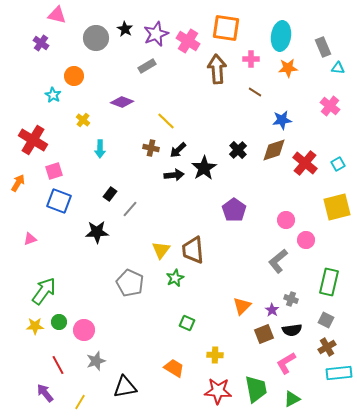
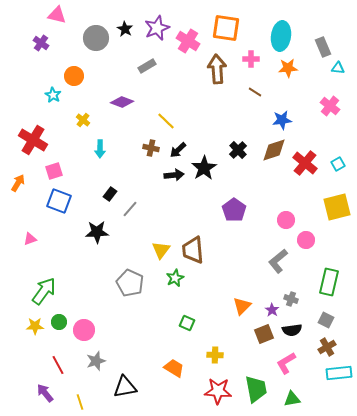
purple star at (156, 34): moved 1 px right, 6 px up
green triangle at (292, 399): rotated 18 degrees clockwise
yellow line at (80, 402): rotated 49 degrees counterclockwise
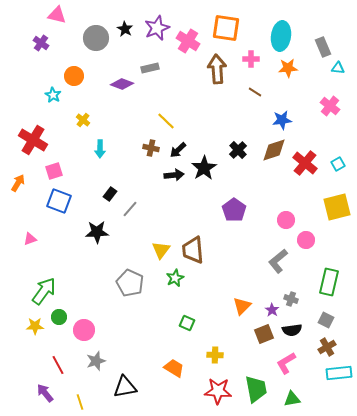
gray rectangle at (147, 66): moved 3 px right, 2 px down; rotated 18 degrees clockwise
purple diamond at (122, 102): moved 18 px up
green circle at (59, 322): moved 5 px up
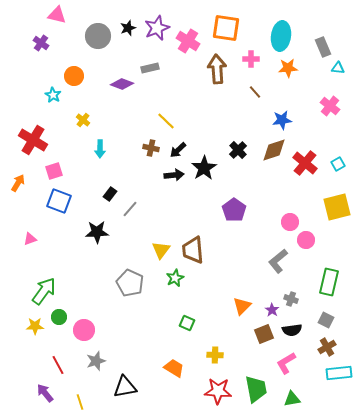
black star at (125, 29): moved 3 px right, 1 px up; rotated 21 degrees clockwise
gray circle at (96, 38): moved 2 px right, 2 px up
brown line at (255, 92): rotated 16 degrees clockwise
pink circle at (286, 220): moved 4 px right, 2 px down
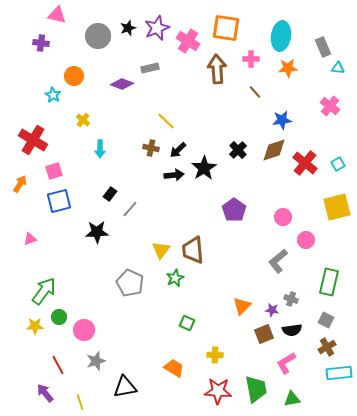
purple cross at (41, 43): rotated 28 degrees counterclockwise
orange arrow at (18, 183): moved 2 px right, 1 px down
blue square at (59, 201): rotated 35 degrees counterclockwise
pink circle at (290, 222): moved 7 px left, 5 px up
purple star at (272, 310): rotated 24 degrees counterclockwise
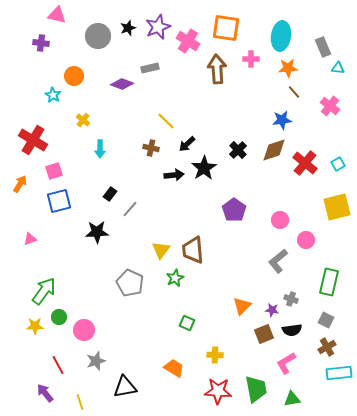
purple star at (157, 28): moved 1 px right, 1 px up
brown line at (255, 92): moved 39 px right
black arrow at (178, 150): moved 9 px right, 6 px up
pink circle at (283, 217): moved 3 px left, 3 px down
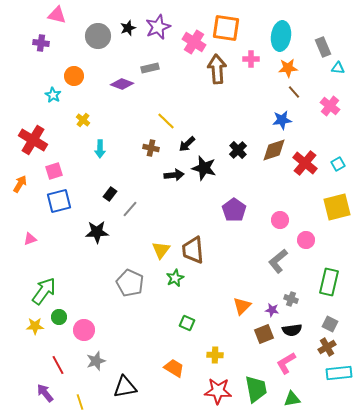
pink cross at (188, 41): moved 6 px right, 1 px down
black star at (204, 168): rotated 25 degrees counterclockwise
gray square at (326, 320): moved 4 px right, 4 px down
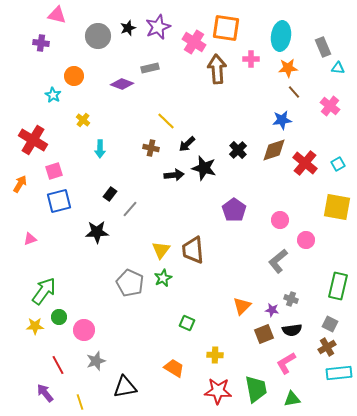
yellow square at (337, 207): rotated 24 degrees clockwise
green star at (175, 278): moved 12 px left
green rectangle at (329, 282): moved 9 px right, 4 px down
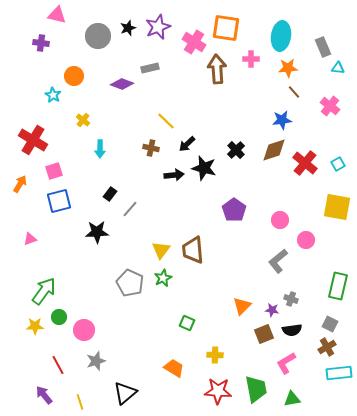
black cross at (238, 150): moved 2 px left
black triangle at (125, 387): moved 6 px down; rotated 30 degrees counterclockwise
purple arrow at (45, 393): moved 1 px left, 2 px down
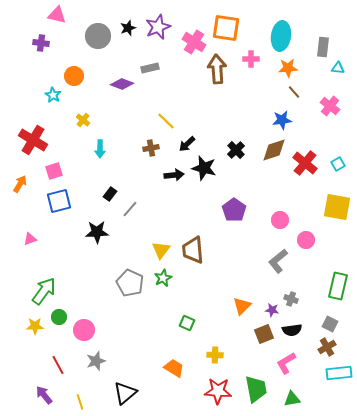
gray rectangle at (323, 47): rotated 30 degrees clockwise
brown cross at (151, 148): rotated 21 degrees counterclockwise
